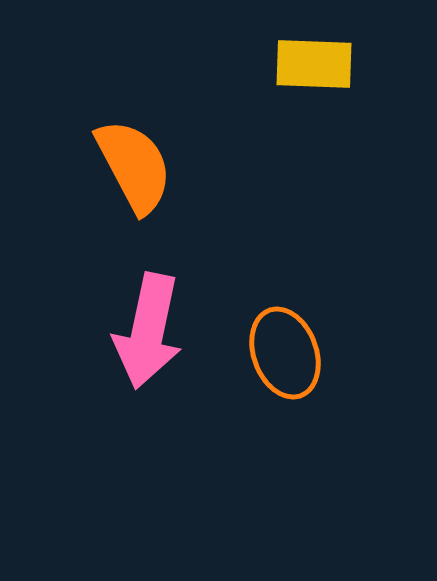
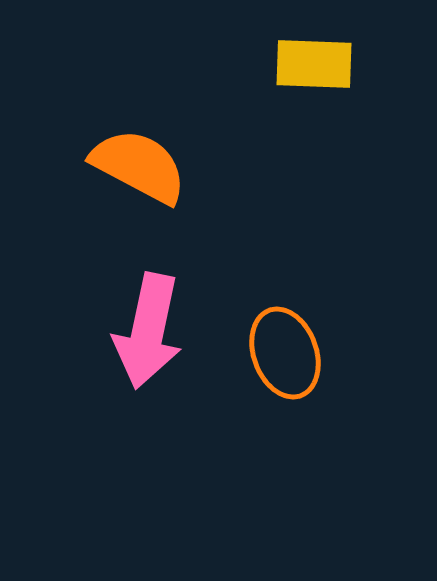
orange semicircle: moved 5 px right; rotated 34 degrees counterclockwise
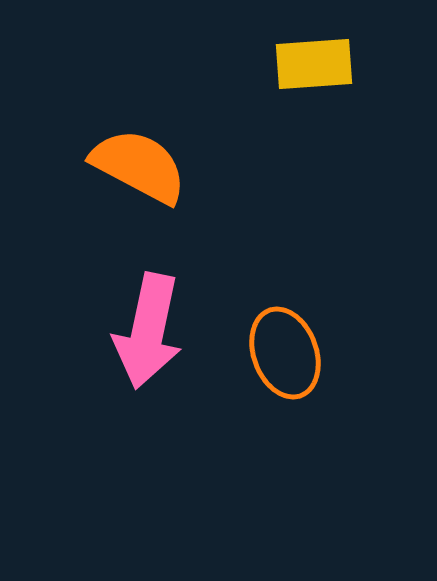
yellow rectangle: rotated 6 degrees counterclockwise
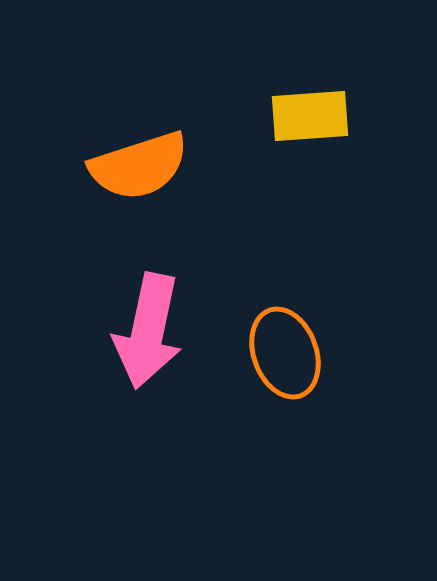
yellow rectangle: moved 4 px left, 52 px down
orange semicircle: rotated 134 degrees clockwise
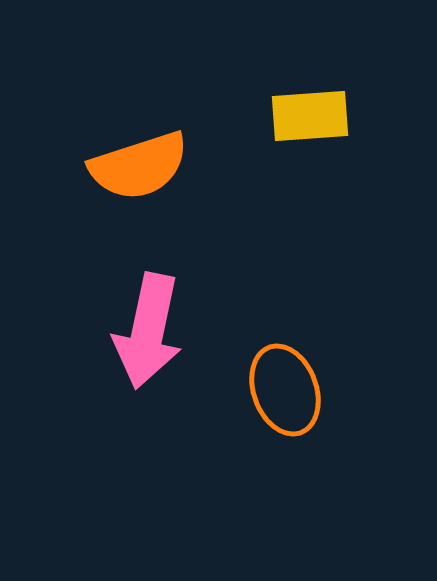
orange ellipse: moved 37 px down
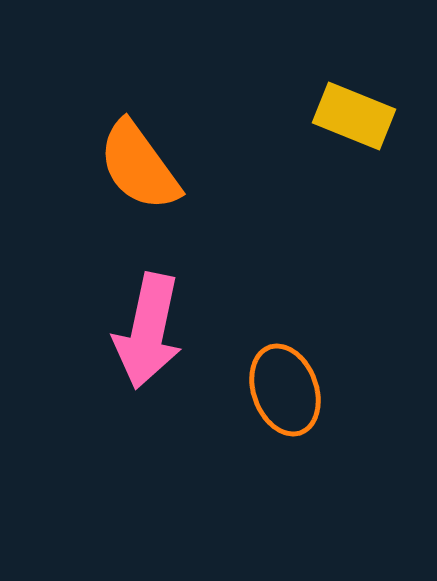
yellow rectangle: moved 44 px right; rotated 26 degrees clockwise
orange semicircle: rotated 72 degrees clockwise
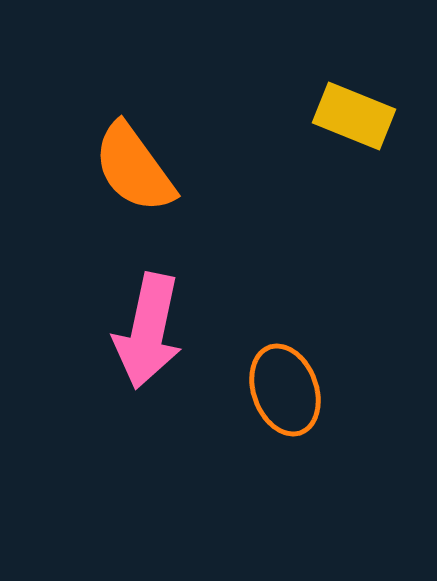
orange semicircle: moved 5 px left, 2 px down
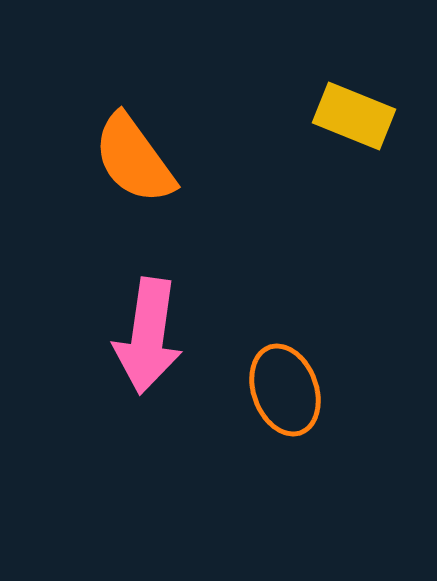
orange semicircle: moved 9 px up
pink arrow: moved 5 px down; rotated 4 degrees counterclockwise
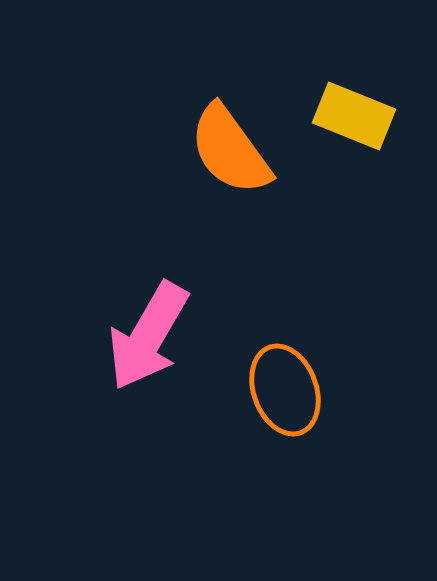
orange semicircle: moved 96 px right, 9 px up
pink arrow: rotated 22 degrees clockwise
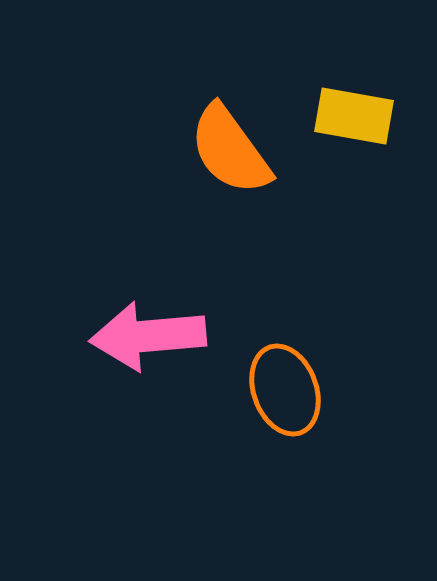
yellow rectangle: rotated 12 degrees counterclockwise
pink arrow: rotated 55 degrees clockwise
